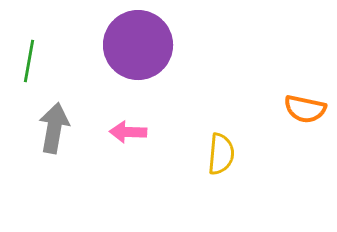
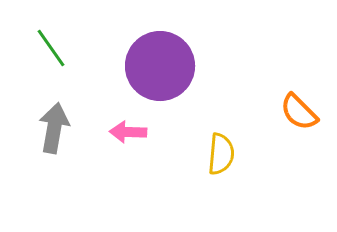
purple circle: moved 22 px right, 21 px down
green line: moved 22 px right, 13 px up; rotated 45 degrees counterclockwise
orange semicircle: moved 6 px left, 3 px down; rotated 33 degrees clockwise
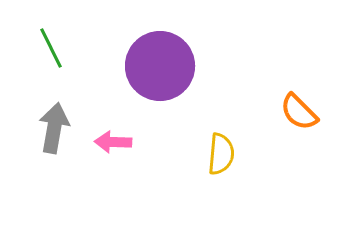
green line: rotated 9 degrees clockwise
pink arrow: moved 15 px left, 10 px down
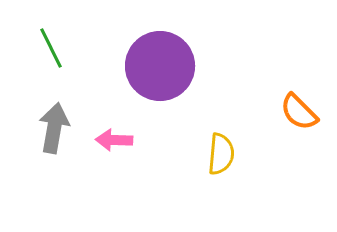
pink arrow: moved 1 px right, 2 px up
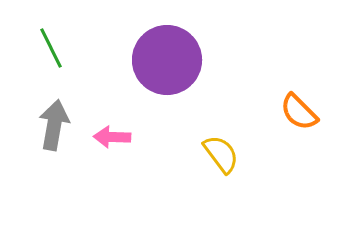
purple circle: moved 7 px right, 6 px up
gray arrow: moved 3 px up
pink arrow: moved 2 px left, 3 px up
yellow semicircle: rotated 42 degrees counterclockwise
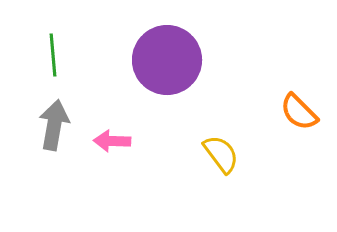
green line: moved 2 px right, 7 px down; rotated 21 degrees clockwise
pink arrow: moved 4 px down
